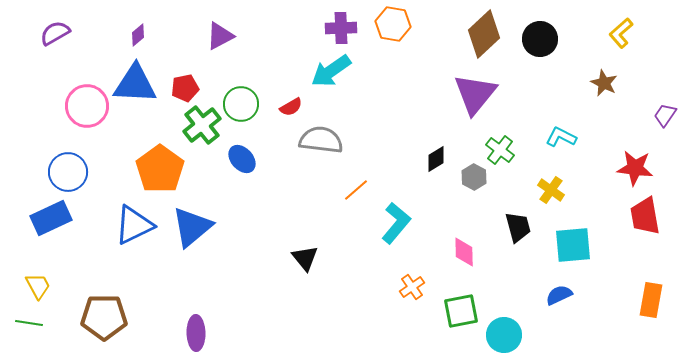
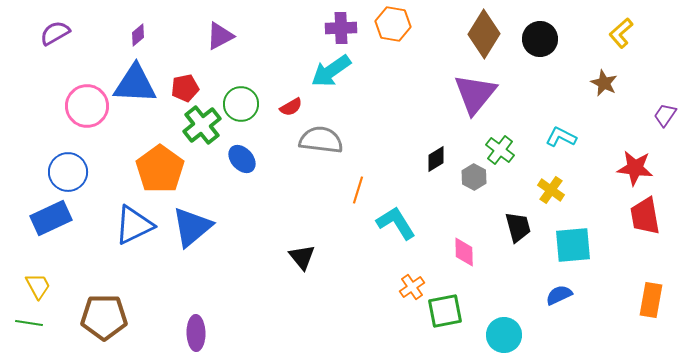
brown diamond at (484, 34): rotated 15 degrees counterclockwise
orange line at (356, 190): moved 2 px right; rotated 32 degrees counterclockwise
cyan L-shape at (396, 223): rotated 72 degrees counterclockwise
black triangle at (305, 258): moved 3 px left, 1 px up
green square at (461, 311): moved 16 px left
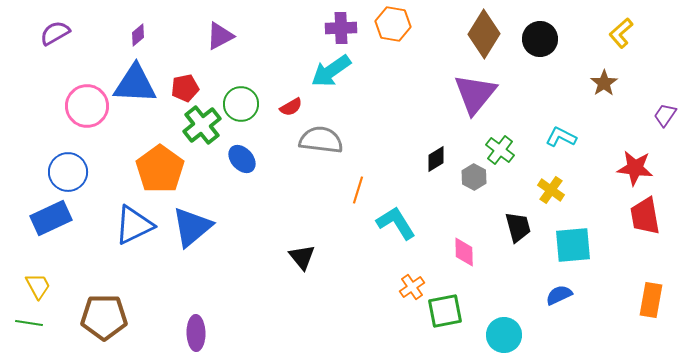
brown star at (604, 83): rotated 12 degrees clockwise
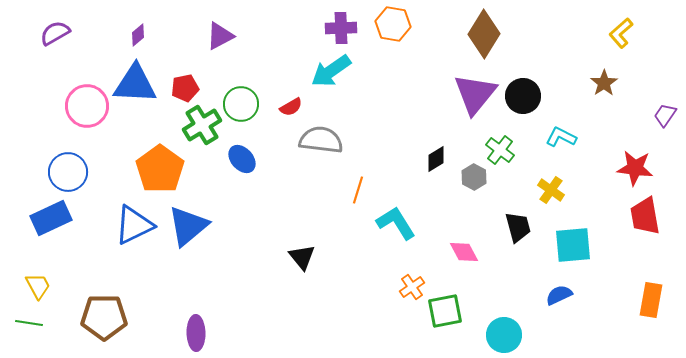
black circle at (540, 39): moved 17 px left, 57 px down
green cross at (202, 125): rotated 6 degrees clockwise
blue triangle at (192, 227): moved 4 px left, 1 px up
pink diamond at (464, 252): rotated 28 degrees counterclockwise
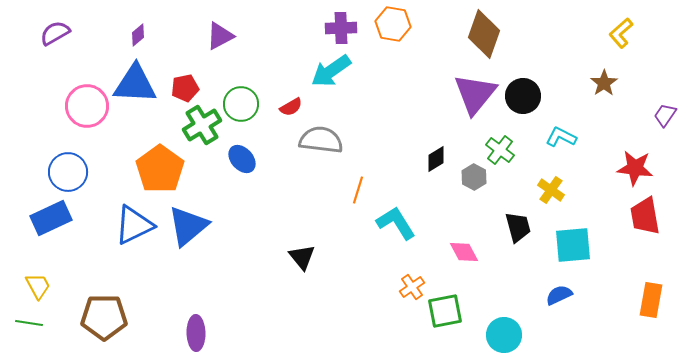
brown diamond at (484, 34): rotated 12 degrees counterclockwise
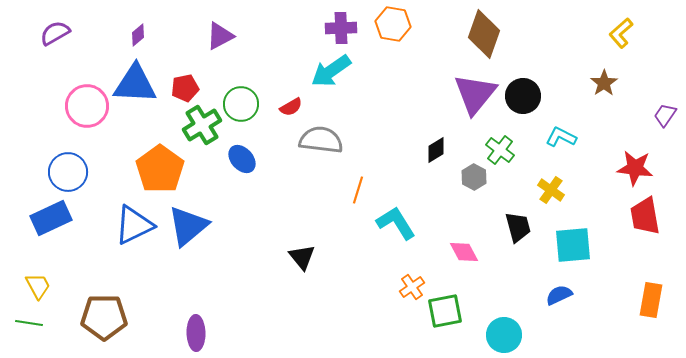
black diamond at (436, 159): moved 9 px up
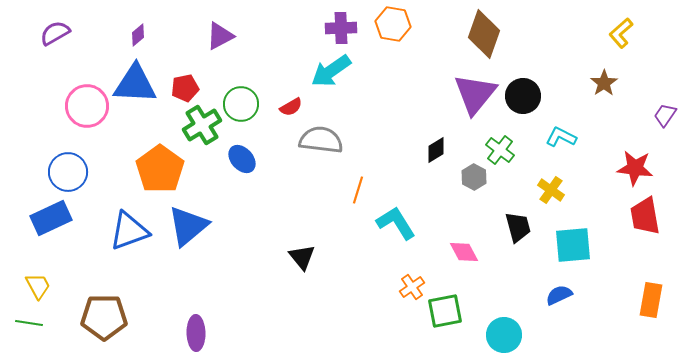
blue triangle at (134, 225): moved 5 px left, 6 px down; rotated 6 degrees clockwise
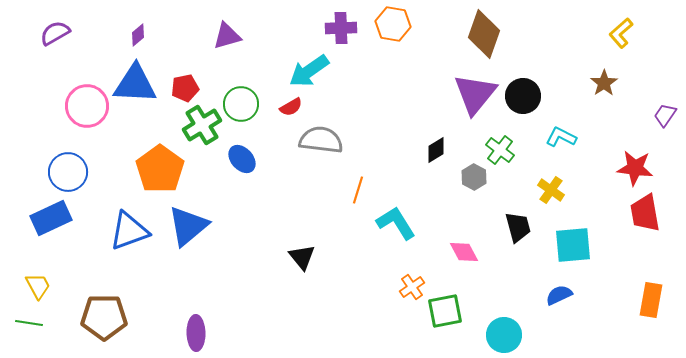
purple triangle at (220, 36): moved 7 px right; rotated 12 degrees clockwise
cyan arrow at (331, 71): moved 22 px left
red trapezoid at (645, 216): moved 3 px up
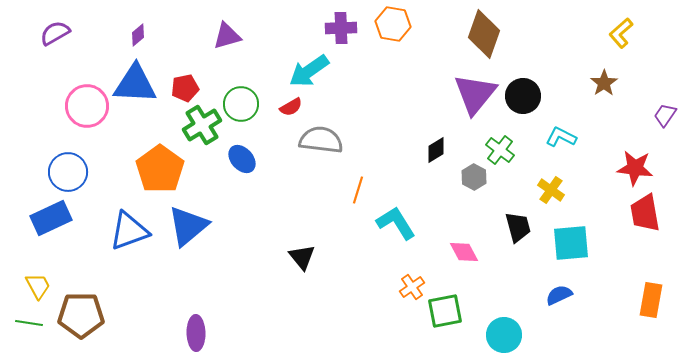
cyan square at (573, 245): moved 2 px left, 2 px up
brown pentagon at (104, 317): moved 23 px left, 2 px up
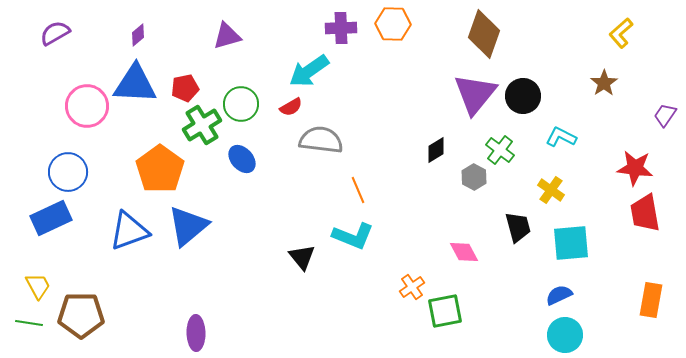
orange hexagon at (393, 24): rotated 8 degrees counterclockwise
orange line at (358, 190): rotated 40 degrees counterclockwise
cyan L-shape at (396, 223): moved 43 px left, 13 px down; rotated 144 degrees clockwise
cyan circle at (504, 335): moved 61 px right
